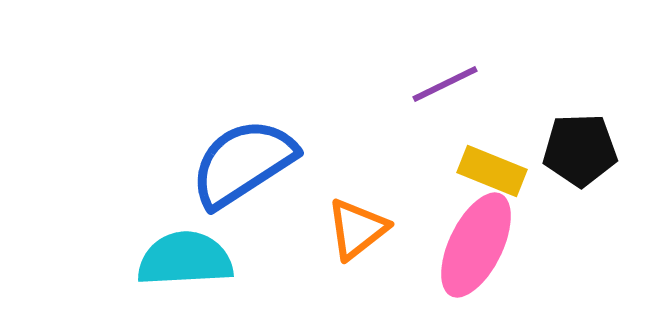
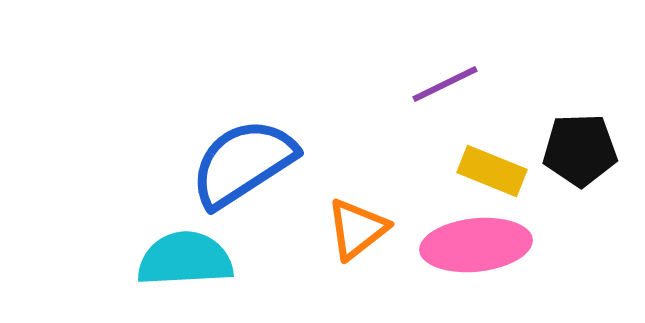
pink ellipse: rotated 58 degrees clockwise
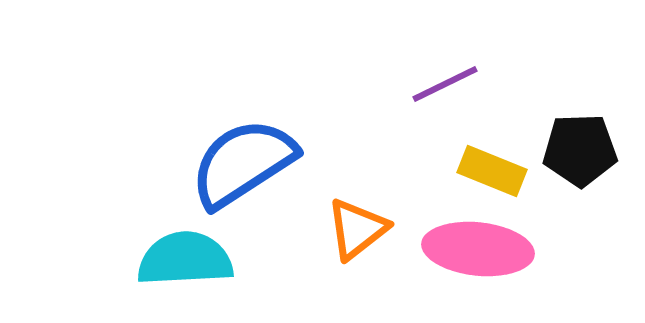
pink ellipse: moved 2 px right, 4 px down; rotated 12 degrees clockwise
